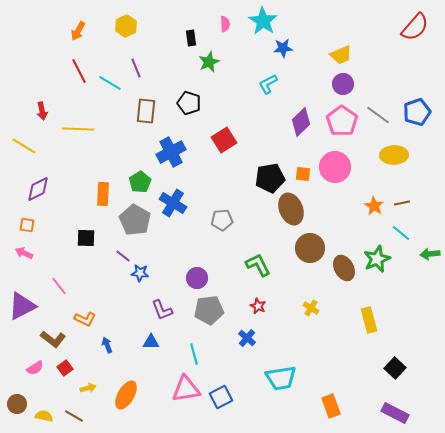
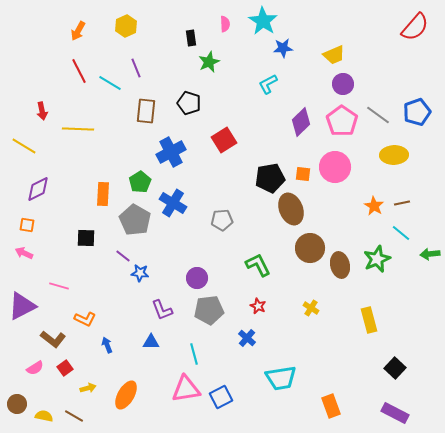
yellow trapezoid at (341, 55): moved 7 px left
brown ellipse at (344, 268): moved 4 px left, 3 px up; rotated 15 degrees clockwise
pink line at (59, 286): rotated 36 degrees counterclockwise
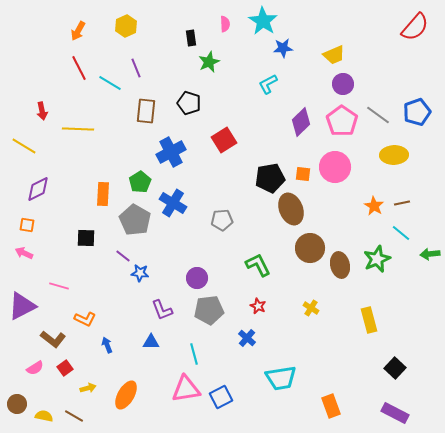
red line at (79, 71): moved 3 px up
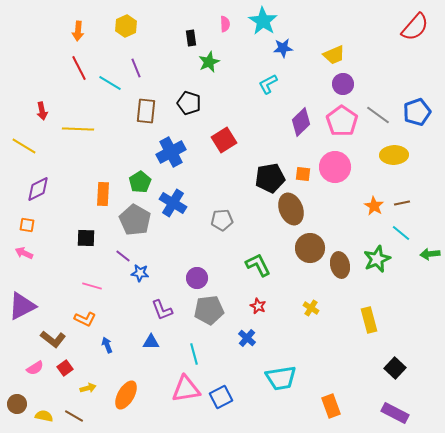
orange arrow at (78, 31): rotated 24 degrees counterclockwise
pink line at (59, 286): moved 33 px right
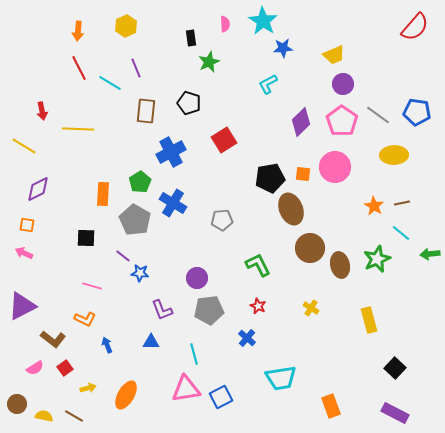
blue pentagon at (417, 112): rotated 28 degrees clockwise
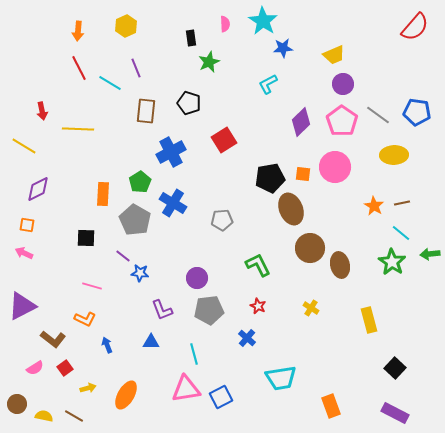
green star at (377, 259): moved 15 px right, 3 px down; rotated 16 degrees counterclockwise
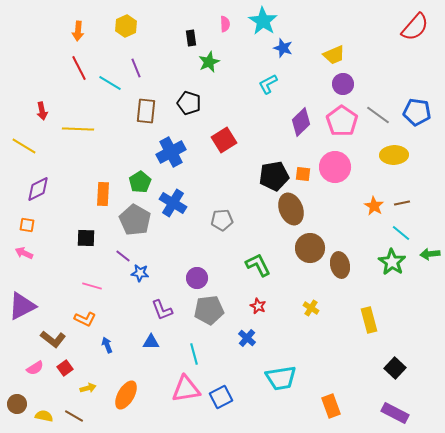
blue star at (283, 48): rotated 24 degrees clockwise
black pentagon at (270, 178): moved 4 px right, 2 px up
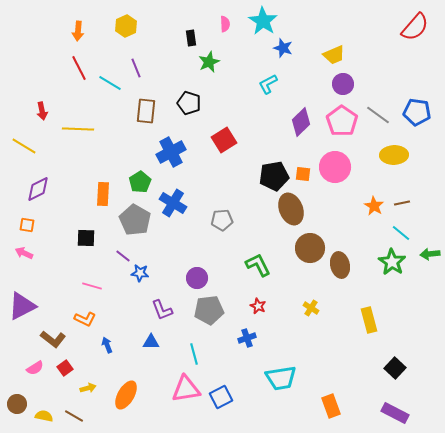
blue cross at (247, 338): rotated 30 degrees clockwise
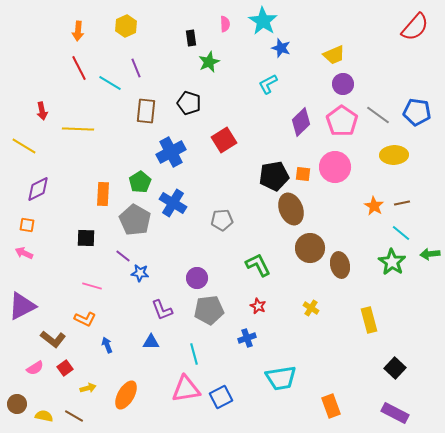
blue star at (283, 48): moved 2 px left
